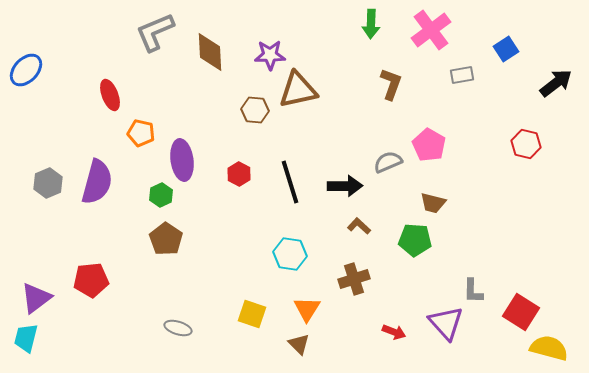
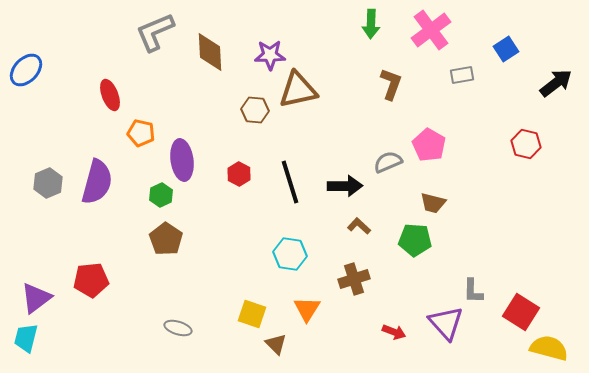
brown triangle at (299, 344): moved 23 px left
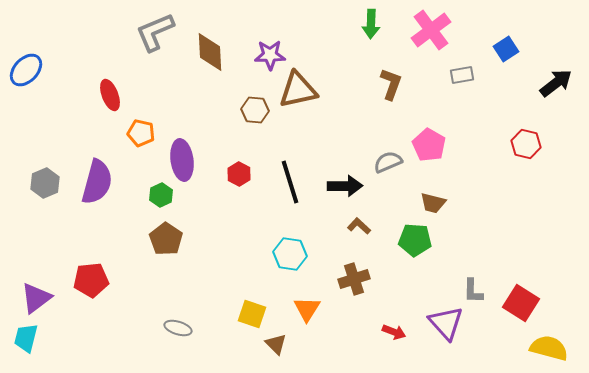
gray hexagon at (48, 183): moved 3 px left
red square at (521, 312): moved 9 px up
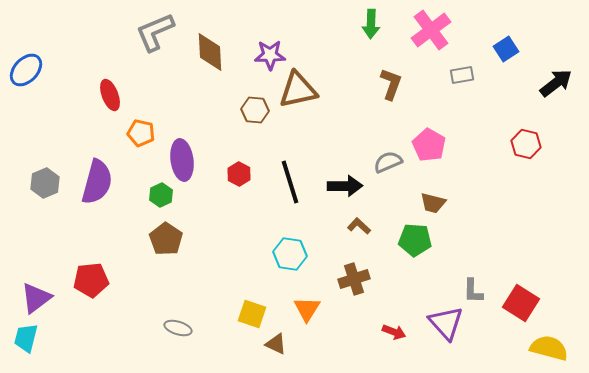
brown triangle at (276, 344): rotated 20 degrees counterclockwise
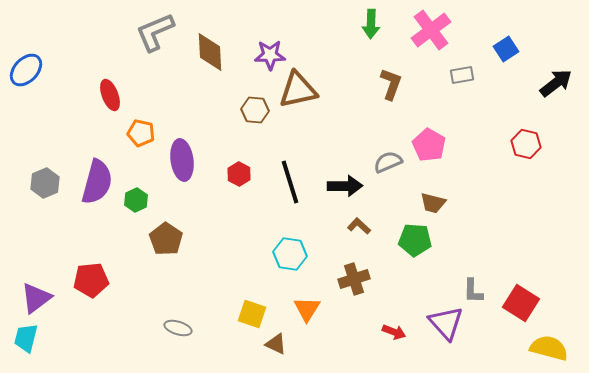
green hexagon at (161, 195): moved 25 px left, 5 px down
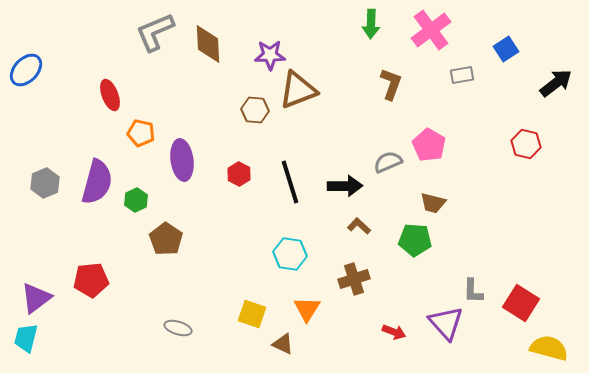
brown diamond at (210, 52): moved 2 px left, 8 px up
brown triangle at (298, 90): rotated 9 degrees counterclockwise
brown triangle at (276, 344): moved 7 px right
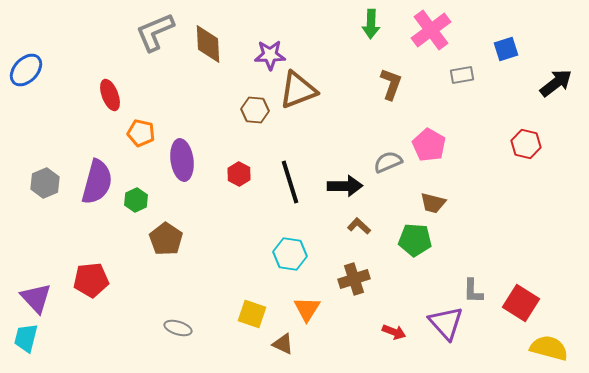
blue square at (506, 49): rotated 15 degrees clockwise
purple triangle at (36, 298): rotated 36 degrees counterclockwise
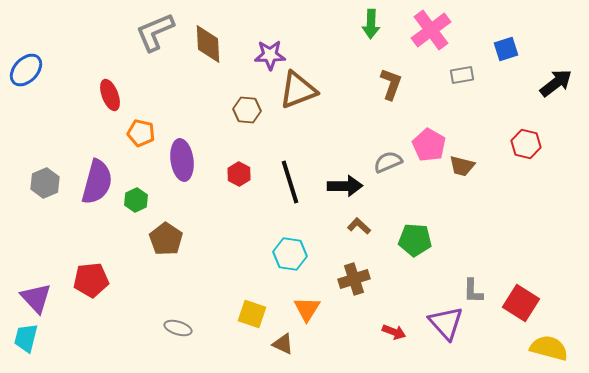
brown hexagon at (255, 110): moved 8 px left
brown trapezoid at (433, 203): moved 29 px right, 37 px up
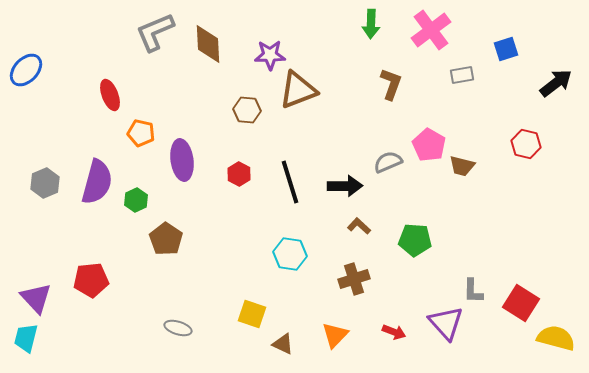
orange triangle at (307, 309): moved 28 px right, 26 px down; rotated 12 degrees clockwise
yellow semicircle at (549, 348): moved 7 px right, 10 px up
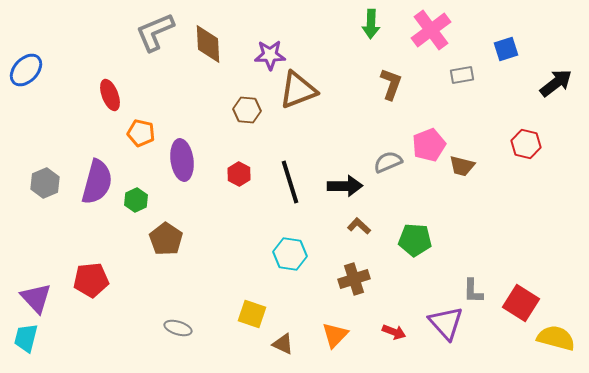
pink pentagon at (429, 145): rotated 20 degrees clockwise
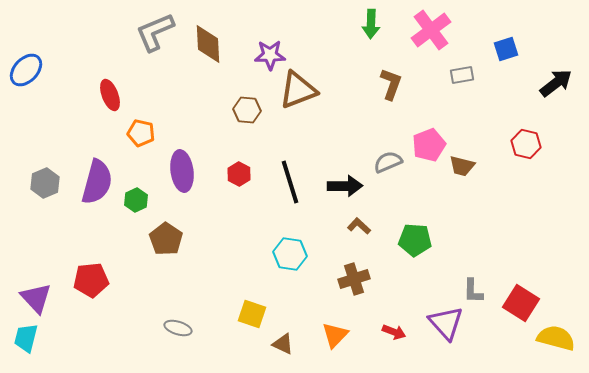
purple ellipse at (182, 160): moved 11 px down
